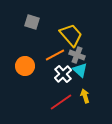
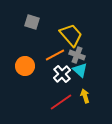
white cross: moved 1 px left
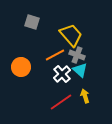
orange circle: moved 4 px left, 1 px down
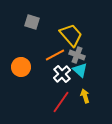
red line: rotated 20 degrees counterclockwise
